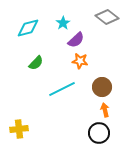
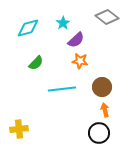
cyan line: rotated 20 degrees clockwise
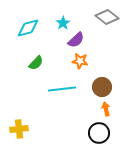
orange arrow: moved 1 px right, 1 px up
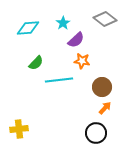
gray diamond: moved 2 px left, 2 px down
cyan diamond: rotated 10 degrees clockwise
orange star: moved 2 px right
cyan line: moved 3 px left, 9 px up
orange arrow: moved 1 px left, 1 px up; rotated 56 degrees clockwise
black circle: moved 3 px left
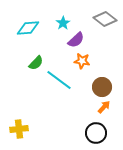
cyan line: rotated 44 degrees clockwise
orange arrow: moved 1 px left, 1 px up
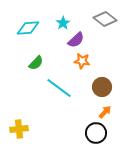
cyan line: moved 8 px down
orange arrow: moved 1 px right, 5 px down
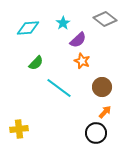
purple semicircle: moved 2 px right
orange star: rotated 14 degrees clockwise
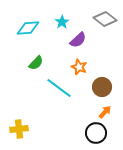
cyan star: moved 1 px left, 1 px up
orange star: moved 3 px left, 6 px down
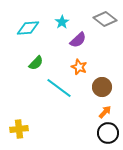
black circle: moved 12 px right
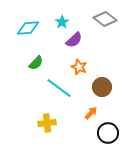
purple semicircle: moved 4 px left
orange arrow: moved 14 px left, 1 px down
yellow cross: moved 28 px right, 6 px up
